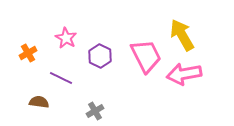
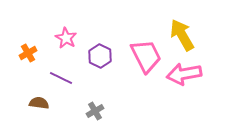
brown semicircle: moved 1 px down
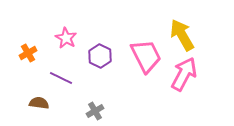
pink arrow: rotated 128 degrees clockwise
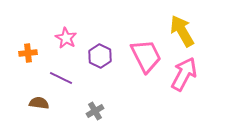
yellow arrow: moved 4 px up
orange cross: rotated 24 degrees clockwise
